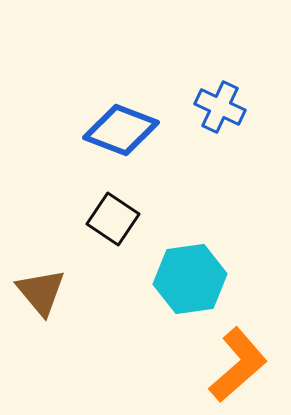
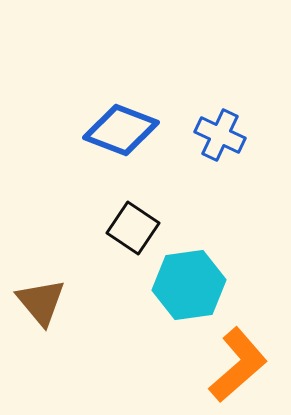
blue cross: moved 28 px down
black square: moved 20 px right, 9 px down
cyan hexagon: moved 1 px left, 6 px down
brown triangle: moved 10 px down
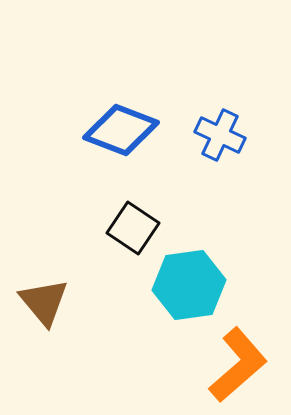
brown triangle: moved 3 px right
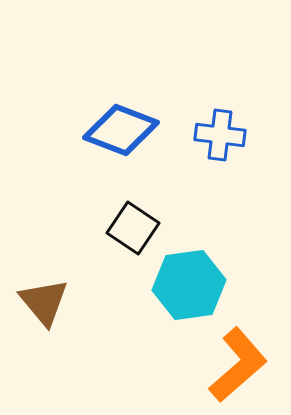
blue cross: rotated 18 degrees counterclockwise
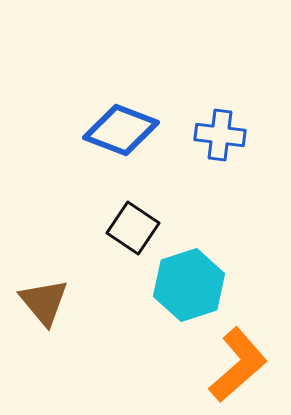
cyan hexagon: rotated 10 degrees counterclockwise
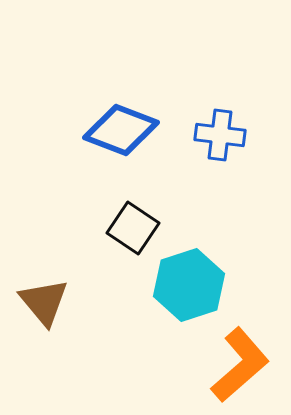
orange L-shape: moved 2 px right
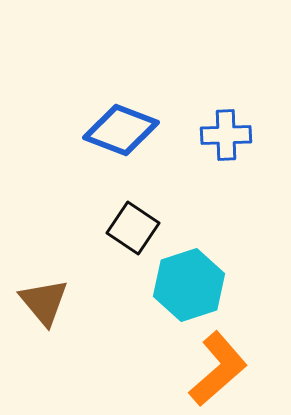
blue cross: moved 6 px right; rotated 9 degrees counterclockwise
orange L-shape: moved 22 px left, 4 px down
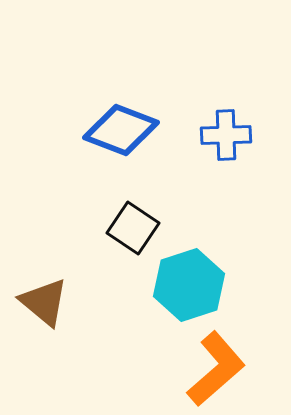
brown triangle: rotated 10 degrees counterclockwise
orange L-shape: moved 2 px left
